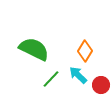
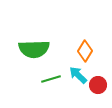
green semicircle: rotated 152 degrees clockwise
green line: rotated 30 degrees clockwise
red circle: moved 3 px left
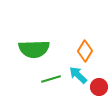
red circle: moved 1 px right, 2 px down
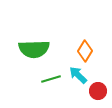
red circle: moved 1 px left, 4 px down
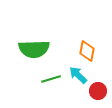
orange diamond: moved 2 px right; rotated 20 degrees counterclockwise
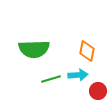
cyan arrow: rotated 132 degrees clockwise
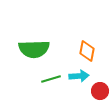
cyan arrow: moved 1 px right, 1 px down
red circle: moved 2 px right
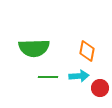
green semicircle: moved 1 px up
green line: moved 3 px left, 2 px up; rotated 18 degrees clockwise
red circle: moved 3 px up
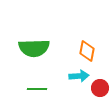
green line: moved 11 px left, 12 px down
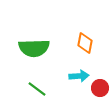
orange diamond: moved 2 px left, 8 px up
green line: rotated 36 degrees clockwise
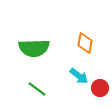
cyan arrow: rotated 42 degrees clockwise
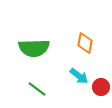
red circle: moved 1 px right, 1 px up
